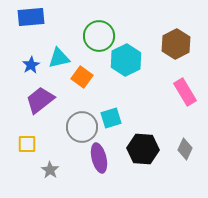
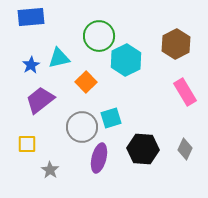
orange square: moved 4 px right, 5 px down; rotated 10 degrees clockwise
purple ellipse: rotated 28 degrees clockwise
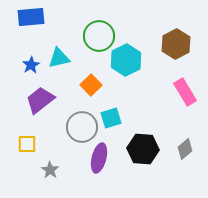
orange square: moved 5 px right, 3 px down
gray diamond: rotated 25 degrees clockwise
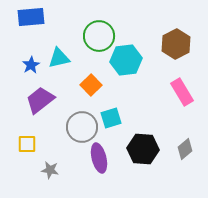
cyan hexagon: rotated 20 degrees clockwise
pink rectangle: moved 3 px left
purple ellipse: rotated 28 degrees counterclockwise
gray star: rotated 24 degrees counterclockwise
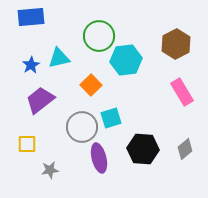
gray star: rotated 18 degrees counterclockwise
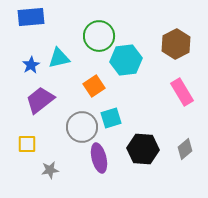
orange square: moved 3 px right, 1 px down; rotated 10 degrees clockwise
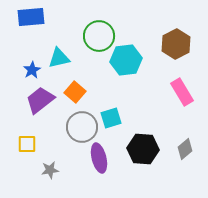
blue star: moved 1 px right, 5 px down
orange square: moved 19 px left, 6 px down; rotated 15 degrees counterclockwise
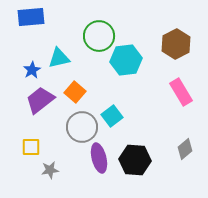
pink rectangle: moved 1 px left
cyan square: moved 1 px right, 2 px up; rotated 20 degrees counterclockwise
yellow square: moved 4 px right, 3 px down
black hexagon: moved 8 px left, 11 px down
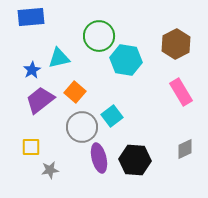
cyan hexagon: rotated 16 degrees clockwise
gray diamond: rotated 15 degrees clockwise
